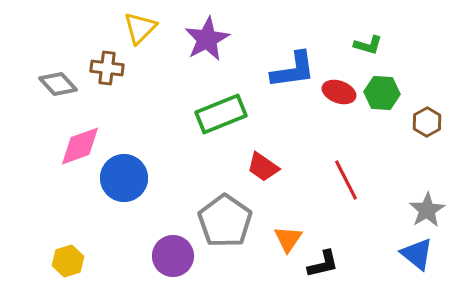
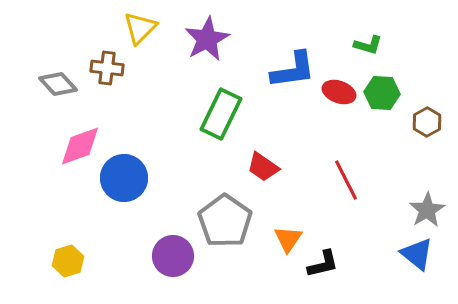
green rectangle: rotated 42 degrees counterclockwise
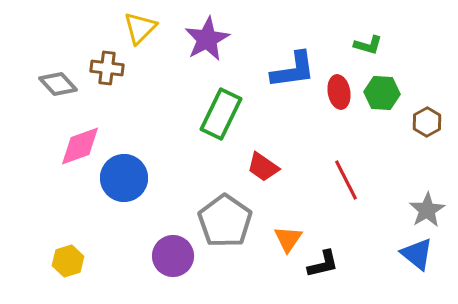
red ellipse: rotated 60 degrees clockwise
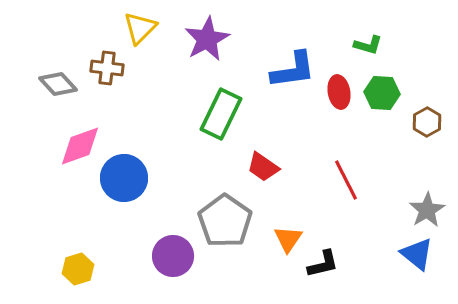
yellow hexagon: moved 10 px right, 8 px down
